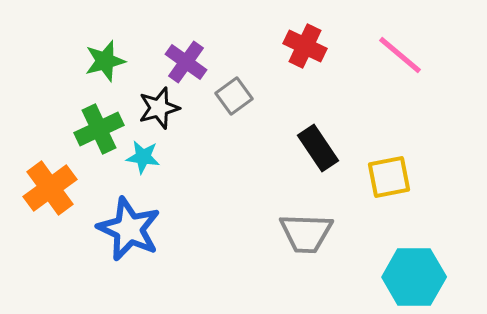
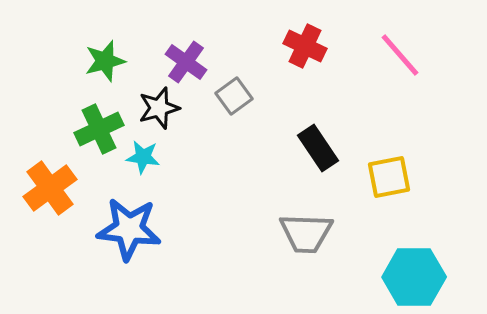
pink line: rotated 9 degrees clockwise
blue star: rotated 18 degrees counterclockwise
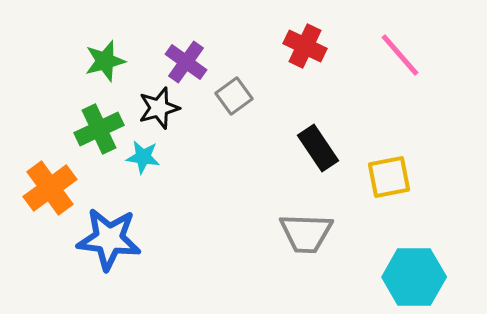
blue star: moved 20 px left, 10 px down
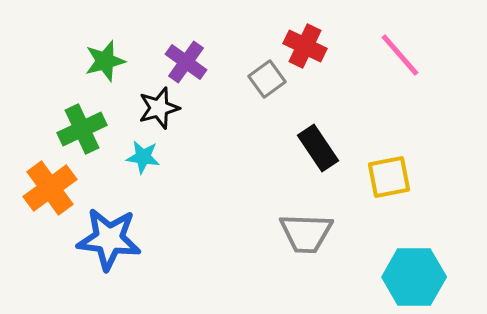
gray square: moved 33 px right, 17 px up
green cross: moved 17 px left
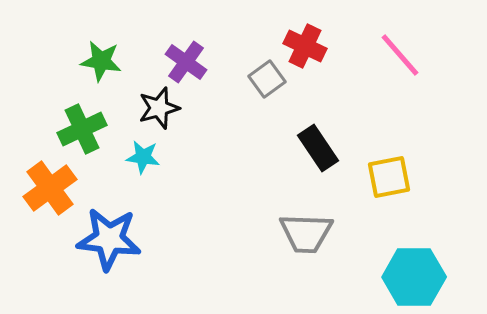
green star: moved 4 px left; rotated 24 degrees clockwise
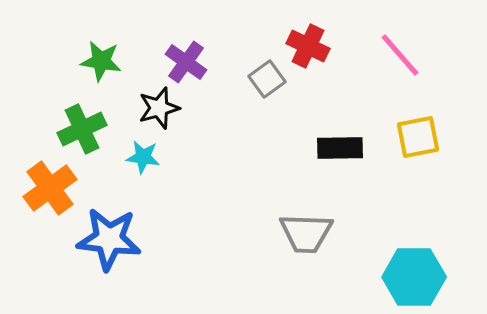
red cross: moved 3 px right
black rectangle: moved 22 px right; rotated 57 degrees counterclockwise
yellow square: moved 29 px right, 40 px up
